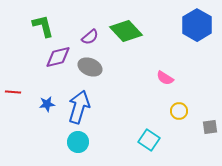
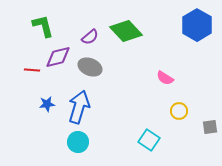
red line: moved 19 px right, 22 px up
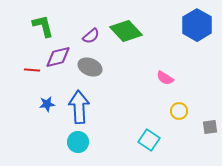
purple semicircle: moved 1 px right, 1 px up
blue arrow: rotated 20 degrees counterclockwise
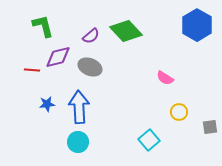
yellow circle: moved 1 px down
cyan square: rotated 15 degrees clockwise
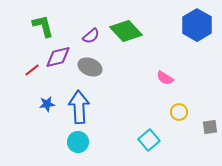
red line: rotated 42 degrees counterclockwise
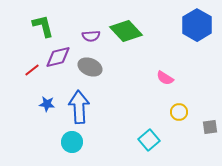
purple semicircle: rotated 36 degrees clockwise
blue star: rotated 14 degrees clockwise
cyan circle: moved 6 px left
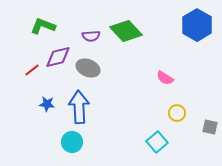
green L-shape: rotated 55 degrees counterclockwise
gray ellipse: moved 2 px left, 1 px down
yellow circle: moved 2 px left, 1 px down
gray square: rotated 21 degrees clockwise
cyan square: moved 8 px right, 2 px down
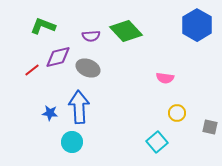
pink semicircle: rotated 24 degrees counterclockwise
blue star: moved 3 px right, 9 px down
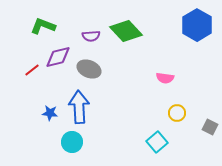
gray ellipse: moved 1 px right, 1 px down
gray square: rotated 14 degrees clockwise
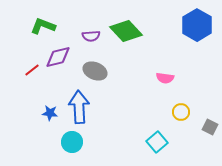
gray ellipse: moved 6 px right, 2 px down
yellow circle: moved 4 px right, 1 px up
